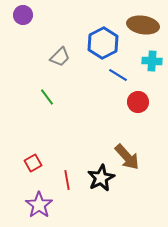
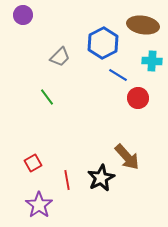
red circle: moved 4 px up
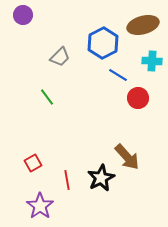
brown ellipse: rotated 24 degrees counterclockwise
purple star: moved 1 px right, 1 px down
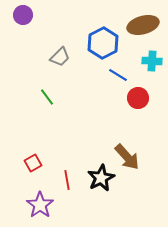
purple star: moved 1 px up
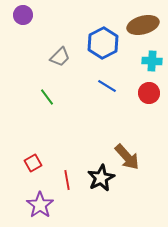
blue line: moved 11 px left, 11 px down
red circle: moved 11 px right, 5 px up
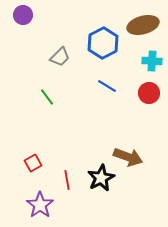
brown arrow: moved 1 px right; rotated 28 degrees counterclockwise
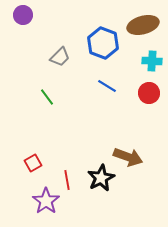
blue hexagon: rotated 12 degrees counterclockwise
purple star: moved 6 px right, 4 px up
